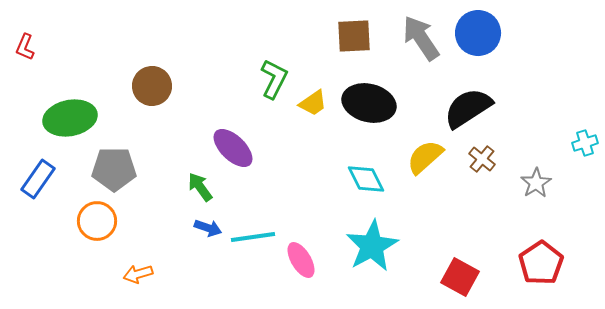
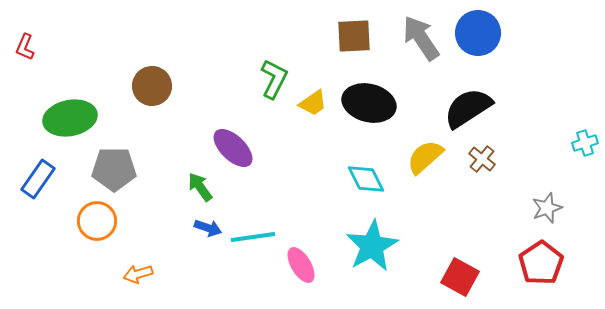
gray star: moved 11 px right, 25 px down; rotated 12 degrees clockwise
pink ellipse: moved 5 px down
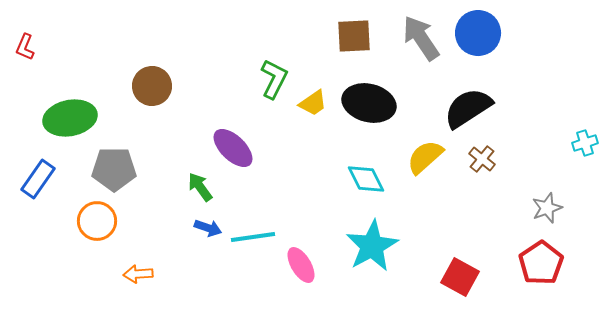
orange arrow: rotated 12 degrees clockwise
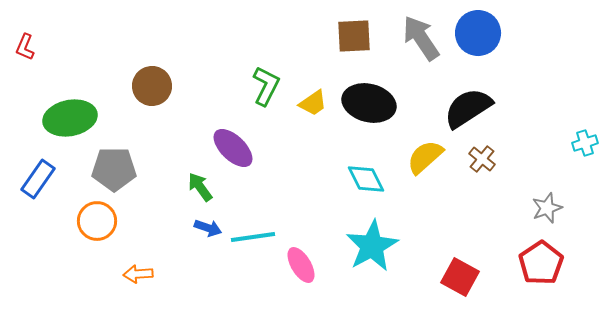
green L-shape: moved 8 px left, 7 px down
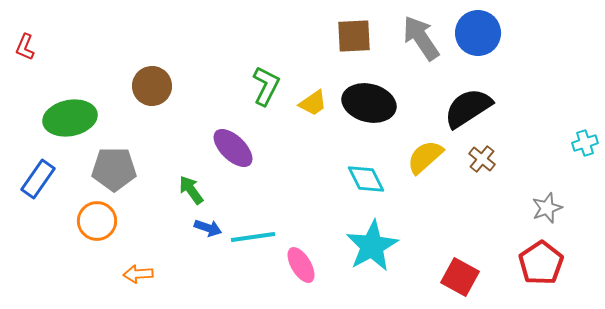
green arrow: moved 9 px left, 3 px down
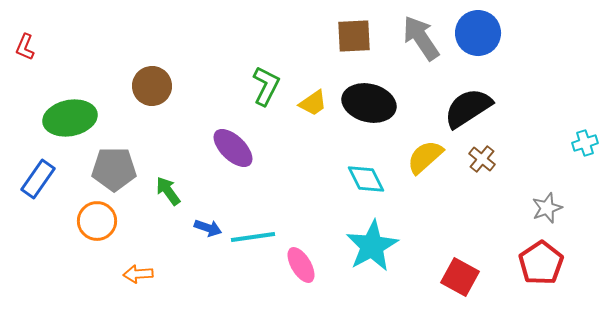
green arrow: moved 23 px left, 1 px down
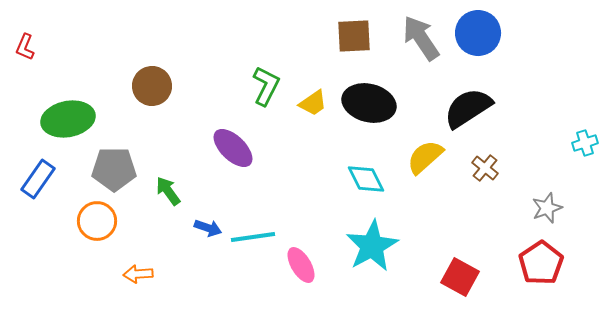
green ellipse: moved 2 px left, 1 px down
brown cross: moved 3 px right, 9 px down
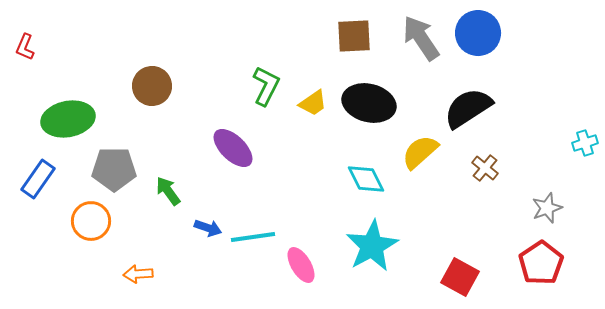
yellow semicircle: moved 5 px left, 5 px up
orange circle: moved 6 px left
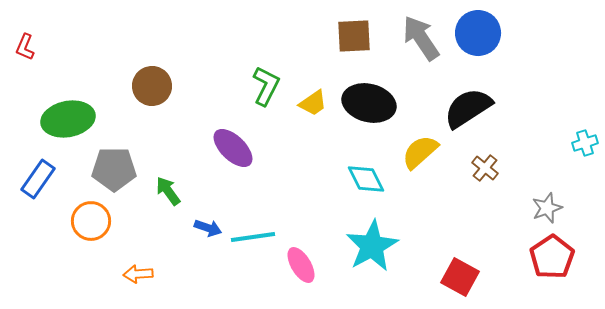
red pentagon: moved 11 px right, 6 px up
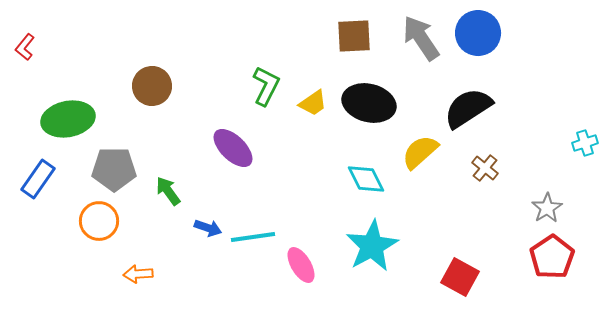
red L-shape: rotated 16 degrees clockwise
gray star: rotated 12 degrees counterclockwise
orange circle: moved 8 px right
